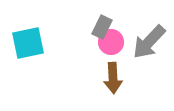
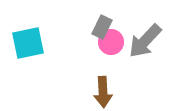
gray arrow: moved 4 px left, 1 px up
brown arrow: moved 10 px left, 14 px down
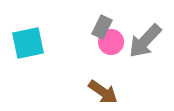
brown arrow: rotated 52 degrees counterclockwise
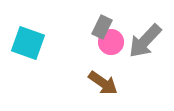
cyan square: rotated 32 degrees clockwise
brown arrow: moved 9 px up
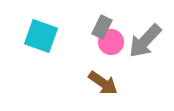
cyan square: moved 13 px right, 7 px up
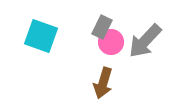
brown arrow: rotated 72 degrees clockwise
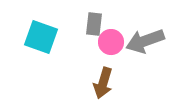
gray rectangle: moved 8 px left, 3 px up; rotated 20 degrees counterclockwise
cyan square: moved 1 px down
gray arrow: rotated 27 degrees clockwise
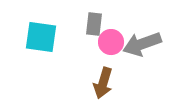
cyan square: rotated 12 degrees counterclockwise
gray arrow: moved 3 px left, 3 px down
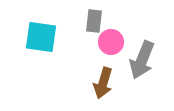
gray rectangle: moved 3 px up
gray arrow: moved 16 px down; rotated 48 degrees counterclockwise
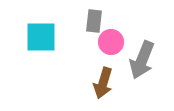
cyan square: rotated 8 degrees counterclockwise
